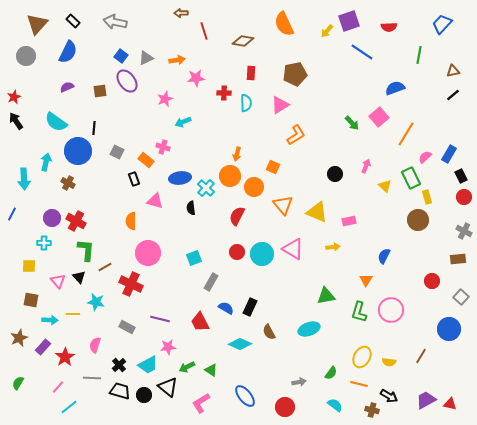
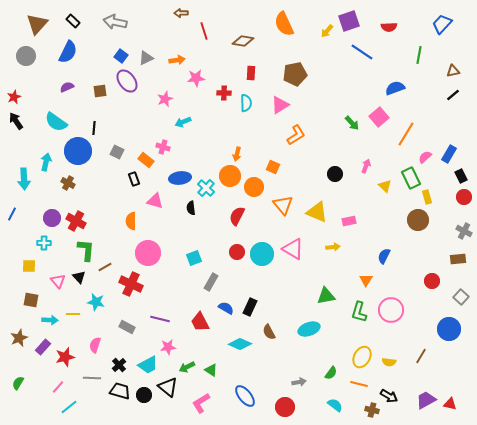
red star at (65, 357): rotated 18 degrees clockwise
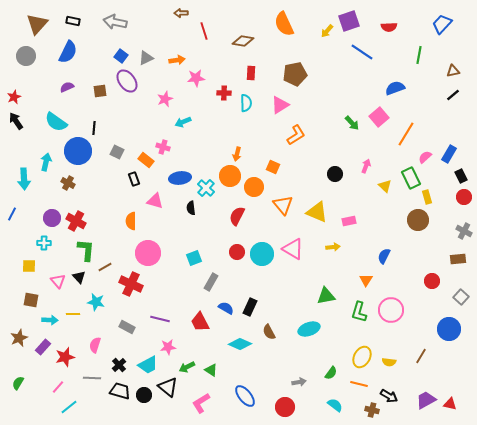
black rectangle at (73, 21): rotated 32 degrees counterclockwise
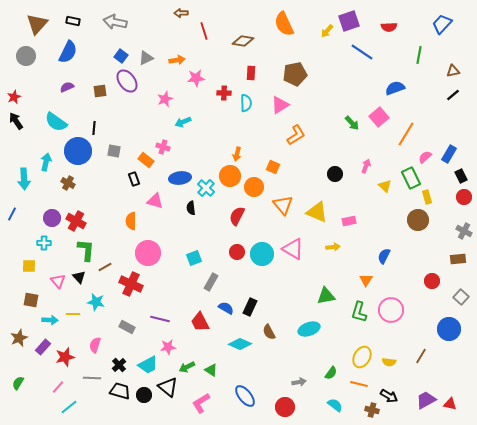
gray square at (117, 152): moved 3 px left, 1 px up; rotated 16 degrees counterclockwise
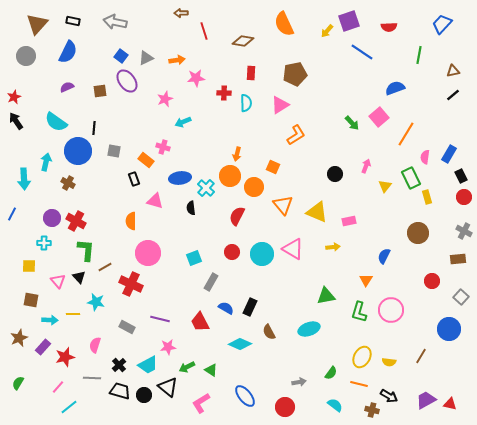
pink semicircle at (425, 157): rotated 40 degrees counterclockwise
yellow triangle at (385, 186): rotated 24 degrees clockwise
brown circle at (418, 220): moved 13 px down
red circle at (237, 252): moved 5 px left
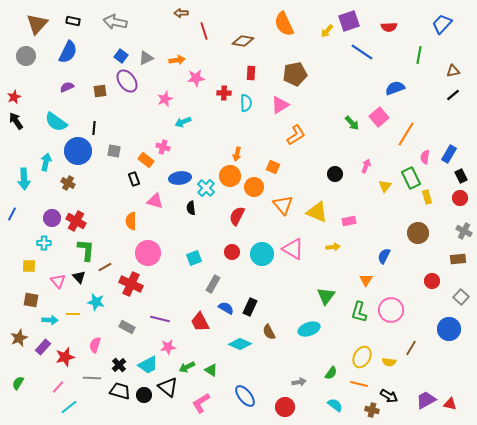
red circle at (464, 197): moved 4 px left, 1 px down
gray rectangle at (211, 282): moved 2 px right, 2 px down
green triangle at (326, 296): rotated 42 degrees counterclockwise
brown line at (421, 356): moved 10 px left, 8 px up
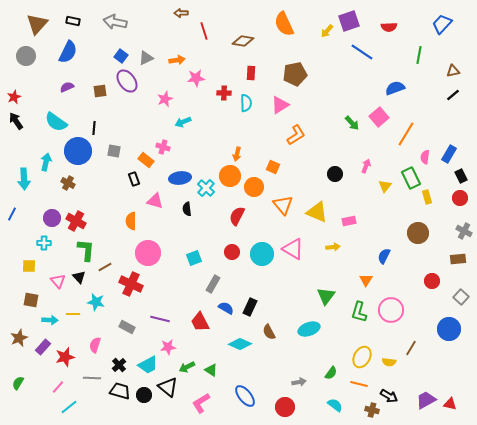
black semicircle at (191, 208): moved 4 px left, 1 px down
